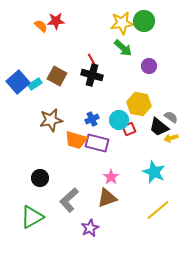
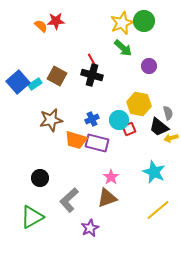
yellow star: rotated 15 degrees counterclockwise
gray semicircle: moved 3 px left, 4 px up; rotated 40 degrees clockwise
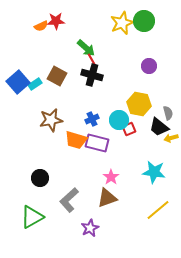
orange semicircle: rotated 112 degrees clockwise
green arrow: moved 37 px left
cyan star: rotated 15 degrees counterclockwise
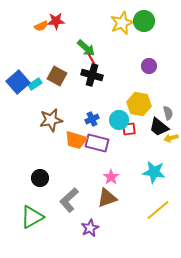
red square: rotated 16 degrees clockwise
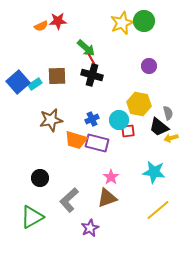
red star: moved 2 px right
brown square: rotated 30 degrees counterclockwise
red square: moved 1 px left, 2 px down
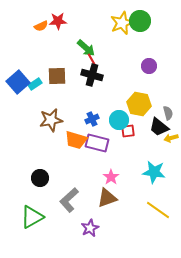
green circle: moved 4 px left
yellow line: rotated 75 degrees clockwise
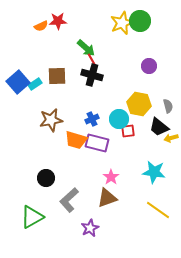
gray semicircle: moved 7 px up
cyan circle: moved 1 px up
black circle: moved 6 px right
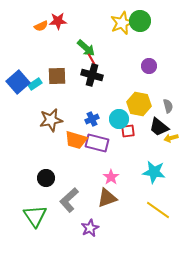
green triangle: moved 3 px right, 1 px up; rotated 35 degrees counterclockwise
